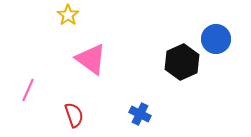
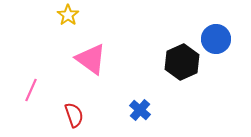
pink line: moved 3 px right
blue cross: moved 4 px up; rotated 15 degrees clockwise
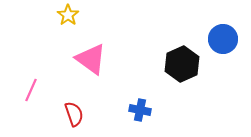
blue circle: moved 7 px right
black hexagon: moved 2 px down
blue cross: rotated 30 degrees counterclockwise
red semicircle: moved 1 px up
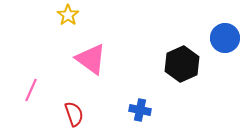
blue circle: moved 2 px right, 1 px up
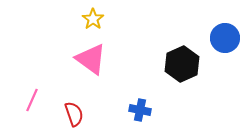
yellow star: moved 25 px right, 4 px down
pink line: moved 1 px right, 10 px down
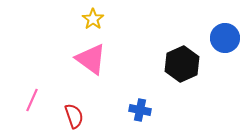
red semicircle: moved 2 px down
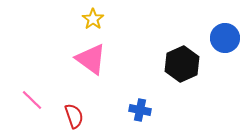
pink line: rotated 70 degrees counterclockwise
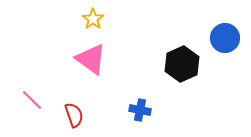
red semicircle: moved 1 px up
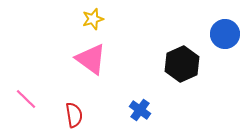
yellow star: rotated 20 degrees clockwise
blue circle: moved 4 px up
pink line: moved 6 px left, 1 px up
blue cross: rotated 25 degrees clockwise
red semicircle: rotated 10 degrees clockwise
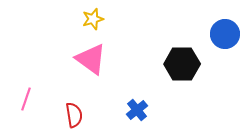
black hexagon: rotated 24 degrees clockwise
pink line: rotated 65 degrees clockwise
blue cross: moved 3 px left; rotated 15 degrees clockwise
